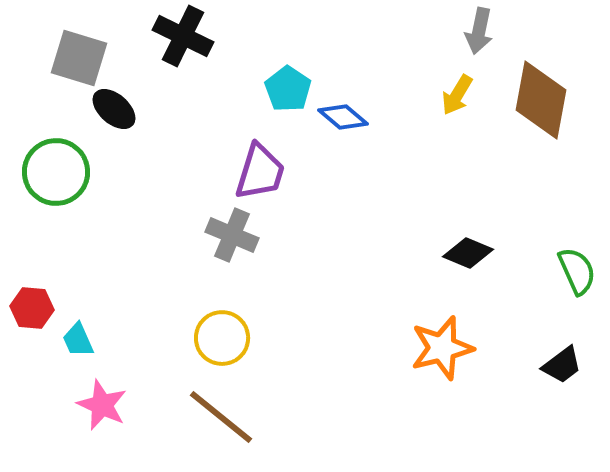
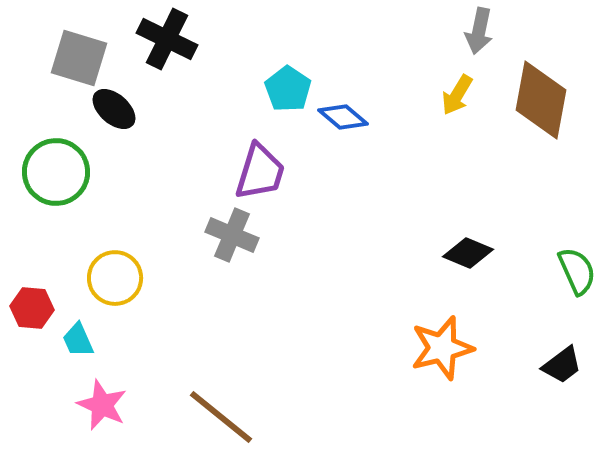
black cross: moved 16 px left, 3 px down
yellow circle: moved 107 px left, 60 px up
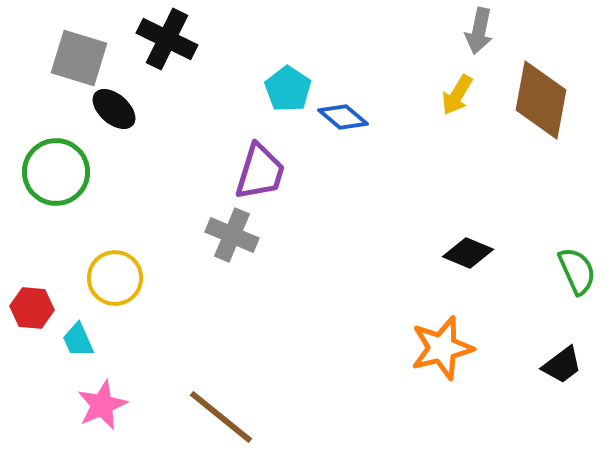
pink star: rotated 24 degrees clockwise
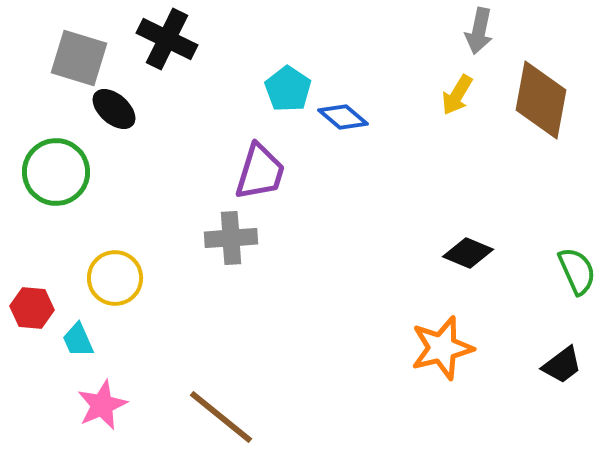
gray cross: moved 1 px left, 3 px down; rotated 27 degrees counterclockwise
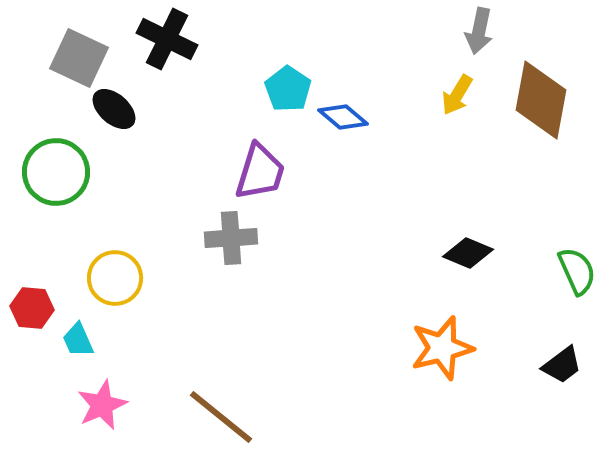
gray square: rotated 8 degrees clockwise
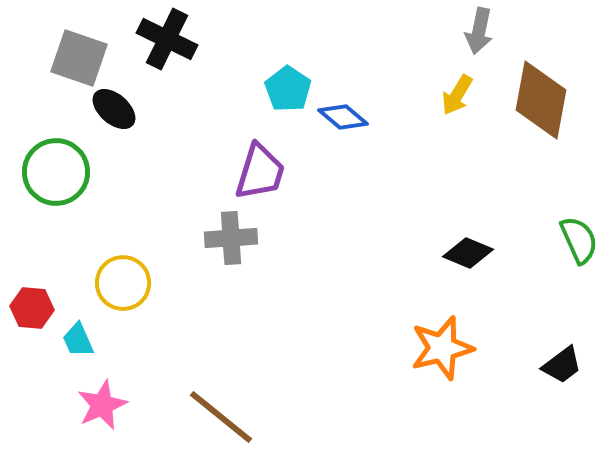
gray square: rotated 6 degrees counterclockwise
green semicircle: moved 2 px right, 31 px up
yellow circle: moved 8 px right, 5 px down
